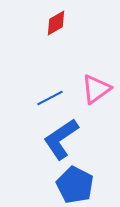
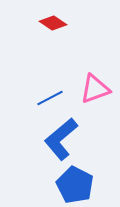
red diamond: moved 3 px left; rotated 64 degrees clockwise
pink triangle: moved 1 px left; rotated 16 degrees clockwise
blue L-shape: rotated 6 degrees counterclockwise
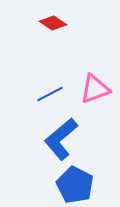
blue line: moved 4 px up
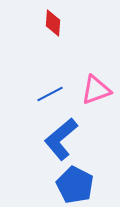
red diamond: rotated 60 degrees clockwise
pink triangle: moved 1 px right, 1 px down
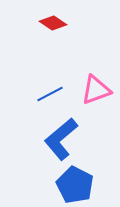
red diamond: rotated 60 degrees counterclockwise
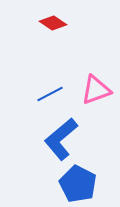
blue pentagon: moved 3 px right, 1 px up
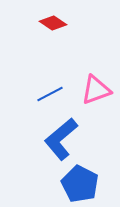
blue pentagon: moved 2 px right
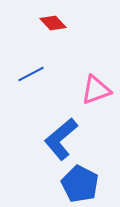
red diamond: rotated 12 degrees clockwise
blue line: moved 19 px left, 20 px up
